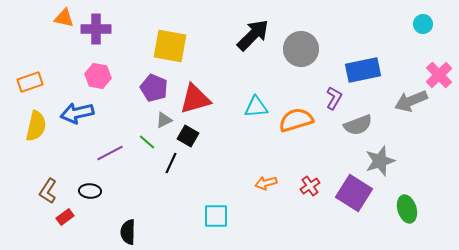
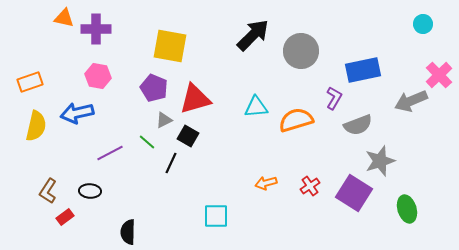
gray circle: moved 2 px down
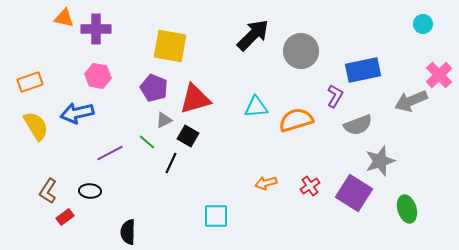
purple L-shape: moved 1 px right, 2 px up
yellow semicircle: rotated 44 degrees counterclockwise
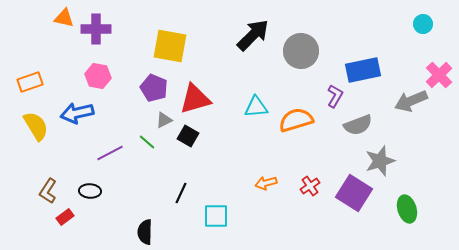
black line: moved 10 px right, 30 px down
black semicircle: moved 17 px right
